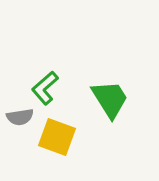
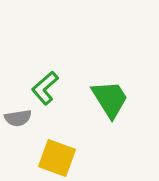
gray semicircle: moved 2 px left, 1 px down
yellow square: moved 21 px down
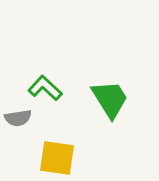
green L-shape: rotated 84 degrees clockwise
yellow square: rotated 12 degrees counterclockwise
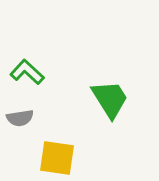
green L-shape: moved 18 px left, 16 px up
gray semicircle: moved 2 px right
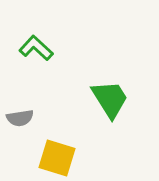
green L-shape: moved 9 px right, 24 px up
yellow square: rotated 9 degrees clockwise
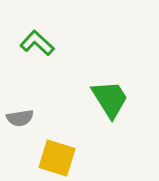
green L-shape: moved 1 px right, 5 px up
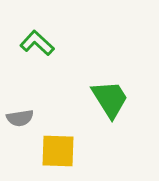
yellow square: moved 1 px right, 7 px up; rotated 15 degrees counterclockwise
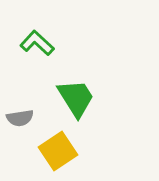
green trapezoid: moved 34 px left, 1 px up
yellow square: rotated 36 degrees counterclockwise
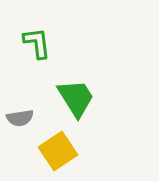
green L-shape: rotated 40 degrees clockwise
